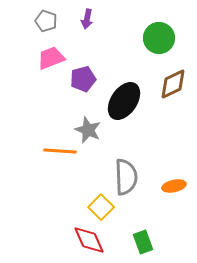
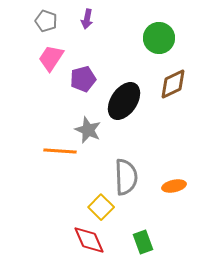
pink trapezoid: rotated 36 degrees counterclockwise
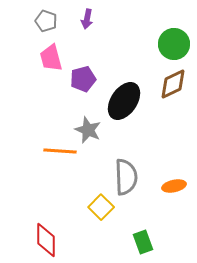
green circle: moved 15 px right, 6 px down
pink trapezoid: rotated 48 degrees counterclockwise
red diamond: moved 43 px left; rotated 24 degrees clockwise
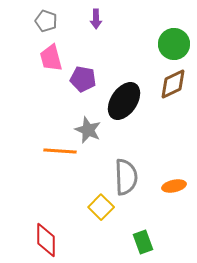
purple arrow: moved 9 px right; rotated 12 degrees counterclockwise
purple pentagon: rotated 25 degrees clockwise
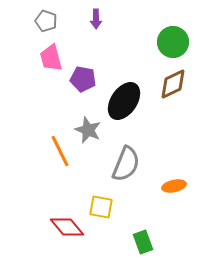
green circle: moved 1 px left, 2 px up
orange line: rotated 60 degrees clockwise
gray semicircle: moved 13 px up; rotated 24 degrees clockwise
yellow square: rotated 35 degrees counterclockwise
red diamond: moved 21 px right, 13 px up; rotated 40 degrees counterclockwise
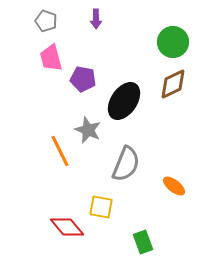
orange ellipse: rotated 50 degrees clockwise
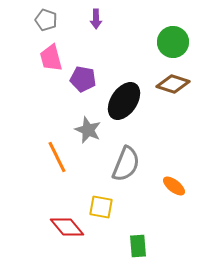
gray pentagon: moved 1 px up
brown diamond: rotated 44 degrees clockwise
orange line: moved 3 px left, 6 px down
green rectangle: moved 5 px left, 4 px down; rotated 15 degrees clockwise
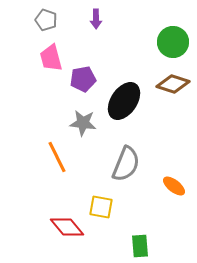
purple pentagon: rotated 20 degrees counterclockwise
gray star: moved 5 px left, 7 px up; rotated 16 degrees counterclockwise
green rectangle: moved 2 px right
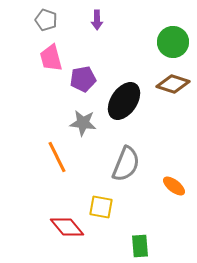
purple arrow: moved 1 px right, 1 px down
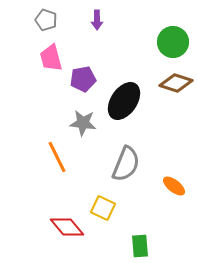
brown diamond: moved 3 px right, 1 px up
yellow square: moved 2 px right, 1 px down; rotated 15 degrees clockwise
